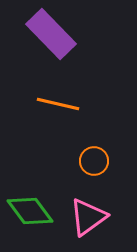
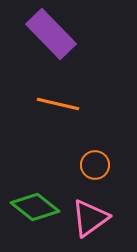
orange circle: moved 1 px right, 4 px down
green diamond: moved 5 px right, 4 px up; rotated 15 degrees counterclockwise
pink triangle: moved 2 px right, 1 px down
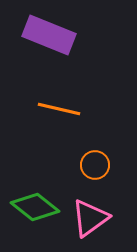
purple rectangle: moved 2 px left, 1 px down; rotated 24 degrees counterclockwise
orange line: moved 1 px right, 5 px down
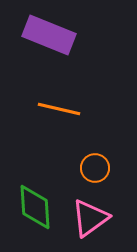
orange circle: moved 3 px down
green diamond: rotated 48 degrees clockwise
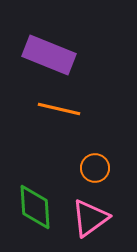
purple rectangle: moved 20 px down
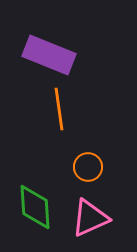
orange line: rotated 69 degrees clockwise
orange circle: moved 7 px left, 1 px up
pink triangle: rotated 12 degrees clockwise
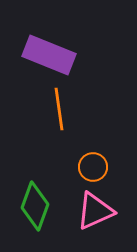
orange circle: moved 5 px right
green diamond: moved 1 px up; rotated 24 degrees clockwise
pink triangle: moved 5 px right, 7 px up
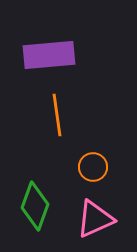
purple rectangle: rotated 27 degrees counterclockwise
orange line: moved 2 px left, 6 px down
pink triangle: moved 8 px down
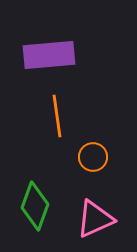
orange line: moved 1 px down
orange circle: moved 10 px up
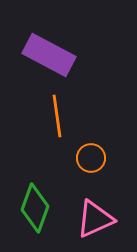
purple rectangle: rotated 33 degrees clockwise
orange circle: moved 2 px left, 1 px down
green diamond: moved 2 px down
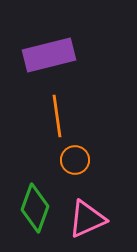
purple rectangle: rotated 42 degrees counterclockwise
orange circle: moved 16 px left, 2 px down
pink triangle: moved 8 px left
